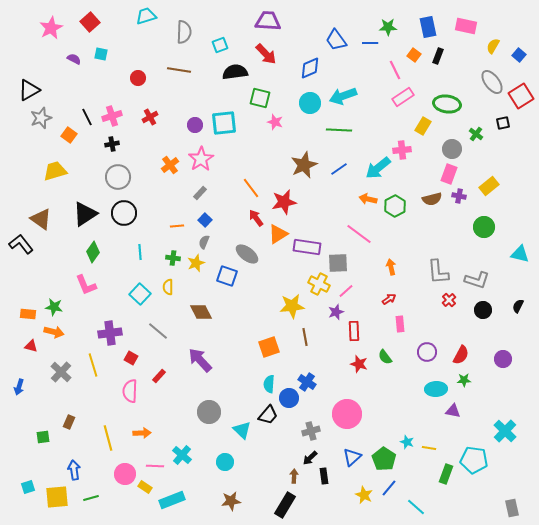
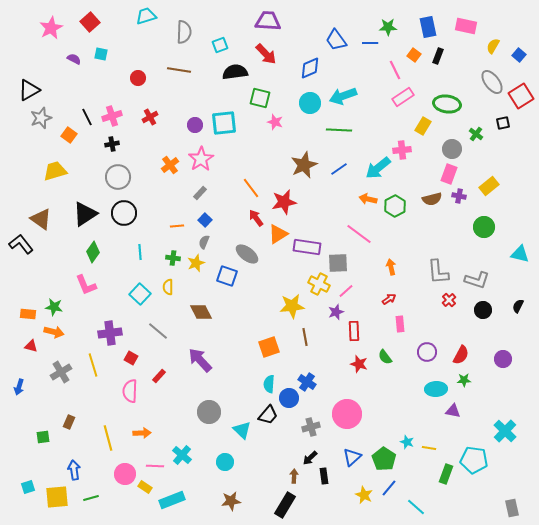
gray cross at (61, 372): rotated 15 degrees clockwise
gray cross at (311, 431): moved 4 px up
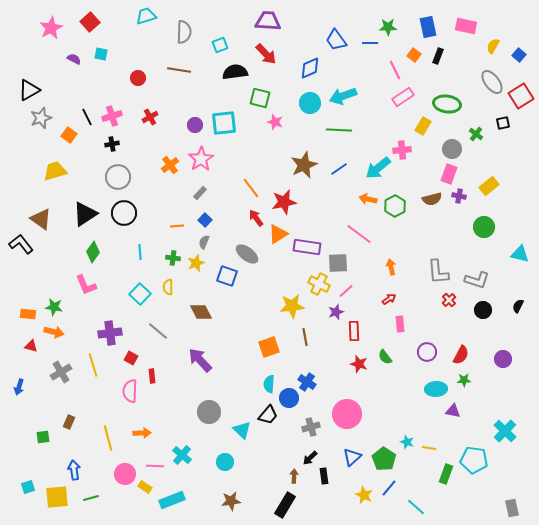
red rectangle at (159, 376): moved 7 px left; rotated 48 degrees counterclockwise
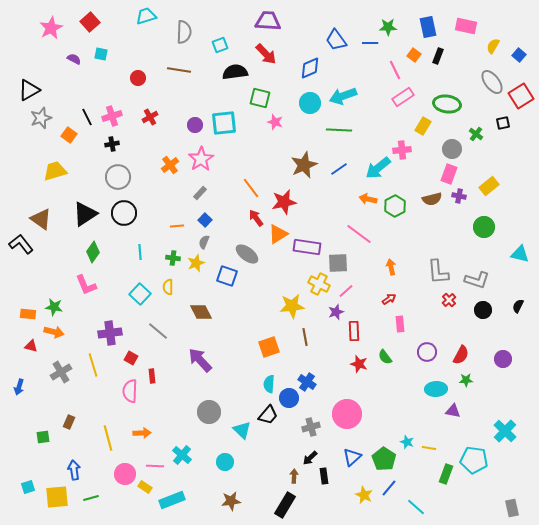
green star at (464, 380): moved 2 px right
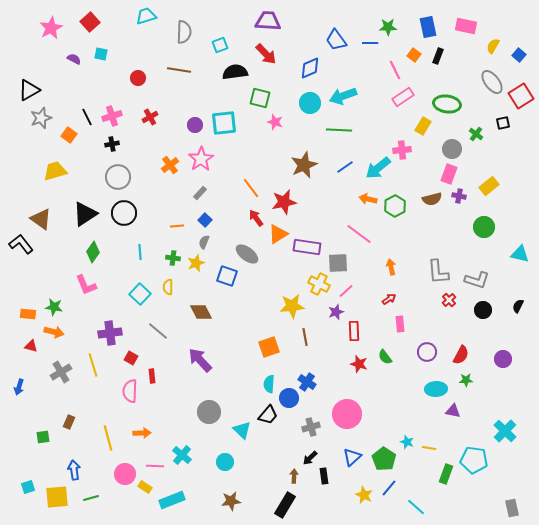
blue line at (339, 169): moved 6 px right, 2 px up
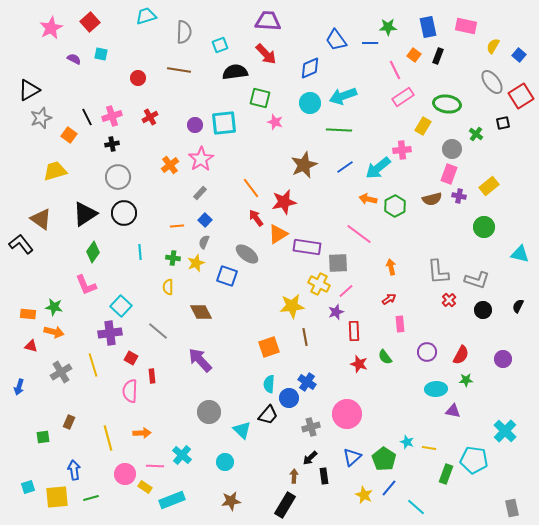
cyan square at (140, 294): moved 19 px left, 12 px down
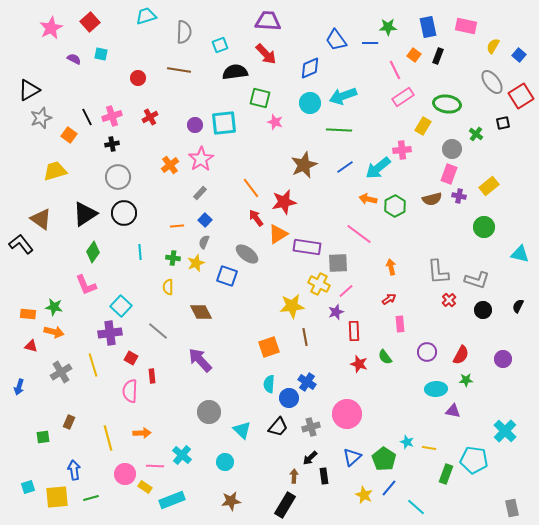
black trapezoid at (268, 415): moved 10 px right, 12 px down
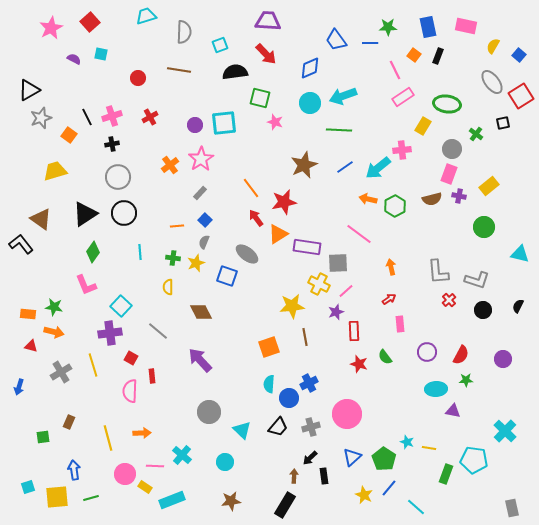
blue cross at (307, 382): moved 2 px right, 1 px down; rotated 30 degrees clockwise
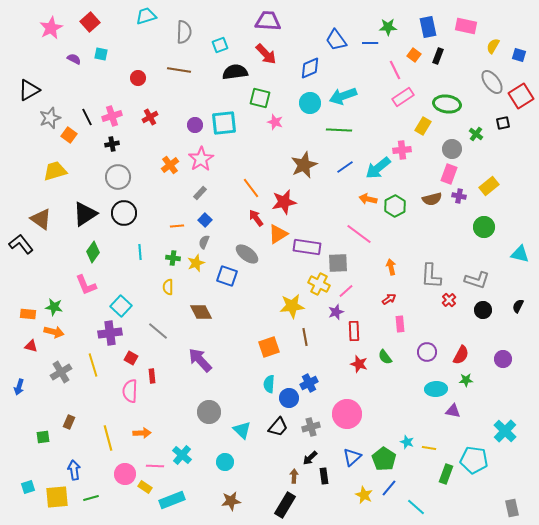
blue square at (519, 55): rotated 24 degrees counterclockwise
gray star at (41, 118): moved 9 px right
gray L-shape at (438, 272): moved 7 px left, 4 px down; rotated 8 degrees clockwise
